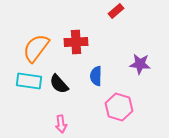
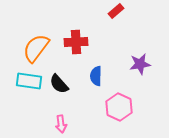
purple star: rotated 15 degrees counterclockwise
pink hexagon: rotated 8 degrees clockwise
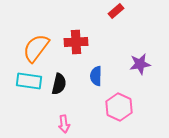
black semicircle: rotated 125 degrees counterclockwise
pink arrow: moved 3 px right
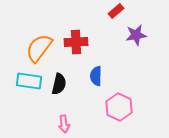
orange semicircle: moved 3 px right
purple star: moved 4 px left, 29 px up
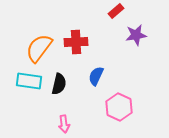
blue semicircle: rotated 24 degrees clockwise
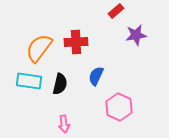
black semicircle: moved 1 px right
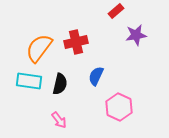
red cross: rotated 10 degrees counterclockwise
pink arrow: moved 5 px left, 4 px up; rotated 30 degrees counterclockwise
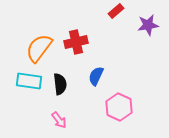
purple star: moved 12 px right, 10 px up
black semicircle: rotated 20 degrees counterclockwise
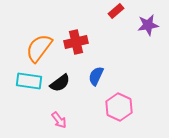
black semicircle: moved 1 px up; rotated 60 degrees clockwise
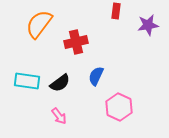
red rectangle: rotated 42 degrees counterclockwise
orange semicircle: moved 24 px up
cyan rectangle: moved 2 px left
pink arrow: moved 4 px up
